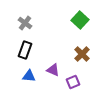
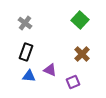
black rectangle: moved 1 px right, 2 px down
purple triangle: moved 3 px left
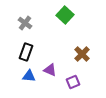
green square: moved 15 px left, 5 px up
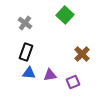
purple triangle: moved 5 px down; rotated 32 degrees counterclockwise
blue triangle: moved 3 px up
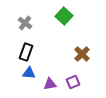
green square: moved 1 px left, 1 px down
purple triangle: moved 9 px down
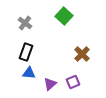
purple triangle: rotated 32 degrees counterclockwise
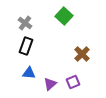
black rectangle: moved 6 px up
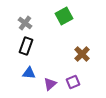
green square: rotated 18 degrees clockwise
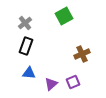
gray cross: rotated 16 degrees clockwise
brown cross: rotated 21 degrees clockwise
purple triangle: moved 1 px right
